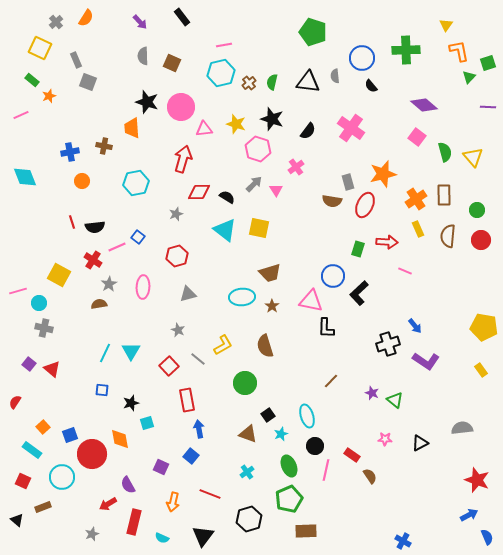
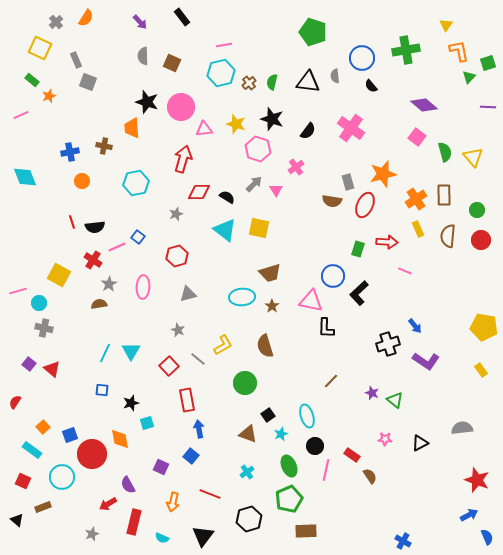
green cross at (406, 50): rotated 8 degrees counterclockwise
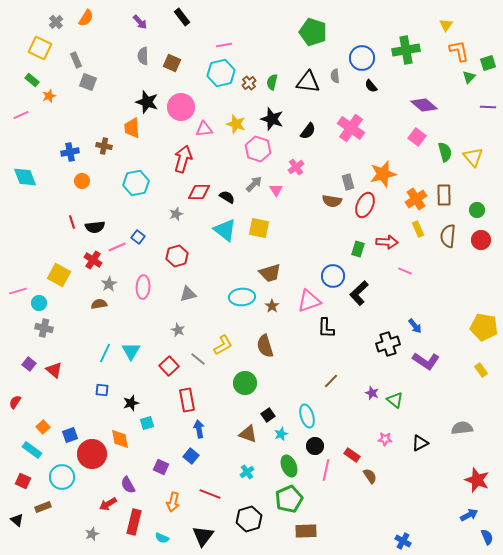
pink triangle at (311, 301): moved 2 px left; rotated 30 degrees counterclockwise
red triangle at (52, 369): moved 2 px right, 1 px down
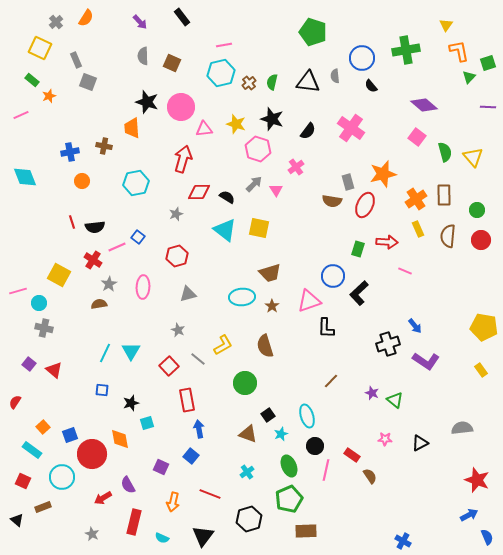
red arrow at (108, 504): moved 5 px left, 6 px up
gray star at (92, 534): rotated 24 degrees counterclockwise
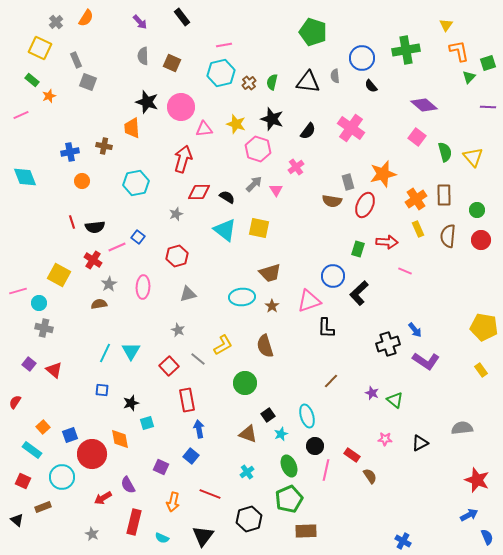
blue arrow at (415, 326): moved 4 px down
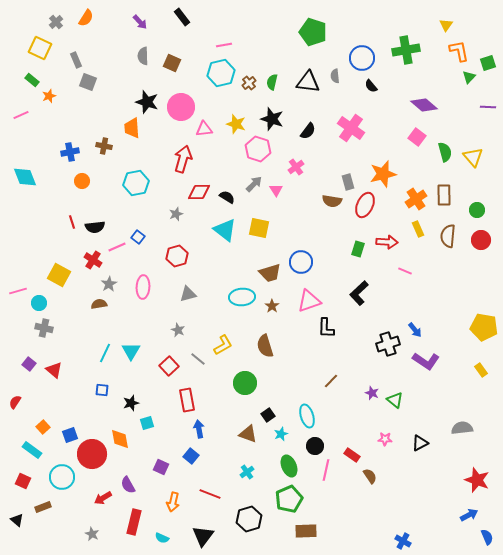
blue circle at (333, 276): moved 32 px left, 14 px up
